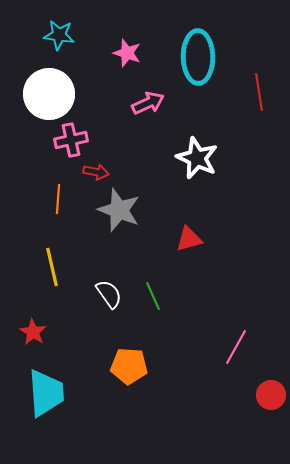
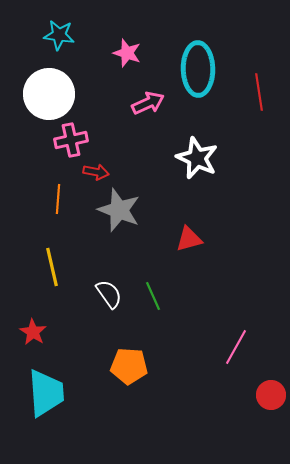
cyan ellipse: moved 12 px down
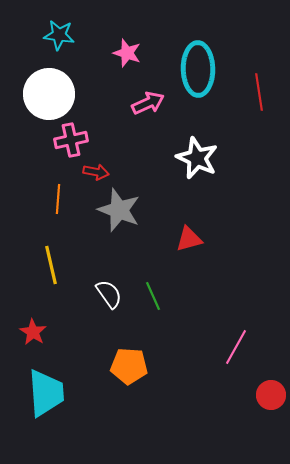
yellow line: moved 1 px left, 2 px up
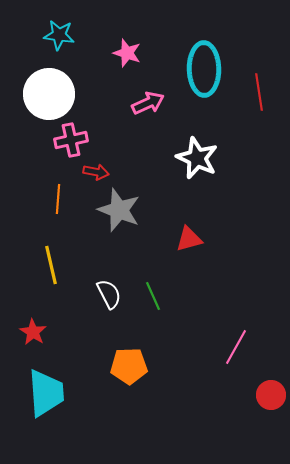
cyan ellipse: moved 6 px right
white semicircle: rotated 8 degrees clockwise
orange pentagon: rotated 6 degrees counterclockwise
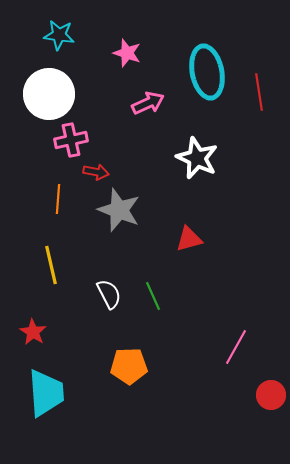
cyan ellipse: moved 3 px right, 3 px down; rotated 10 degrees counterclockwise
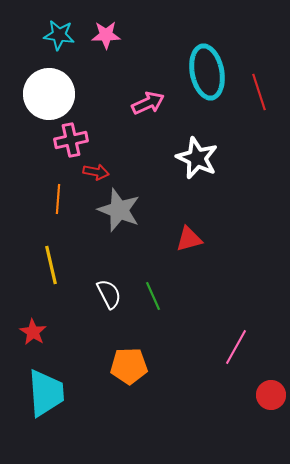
pink star: moved 21 px left, 18 px up; rotated 20 degrees counterclockwise
red line: rotated 9 degrees counterclockwise
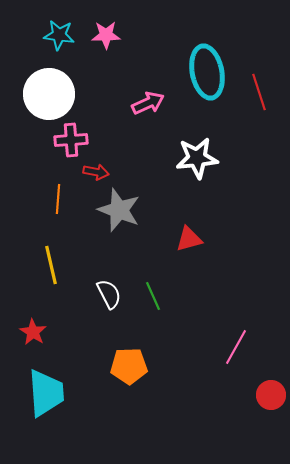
pink cross: rotated 8 degrees clockwise
white star: rotated 30 degrees counterclockwise
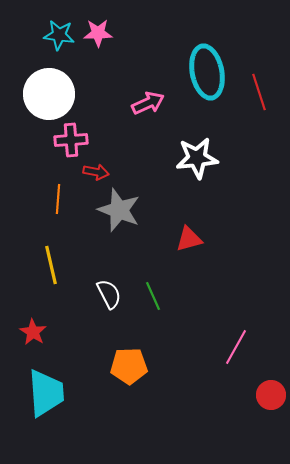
pink star: moved 8 px left, 2 px up
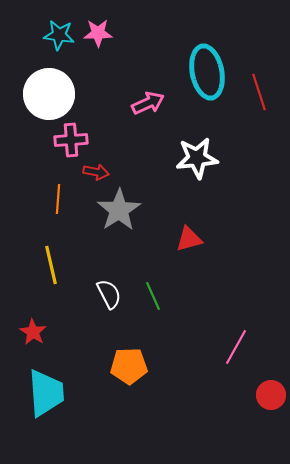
gray star: rotated 18 degrees clockwise
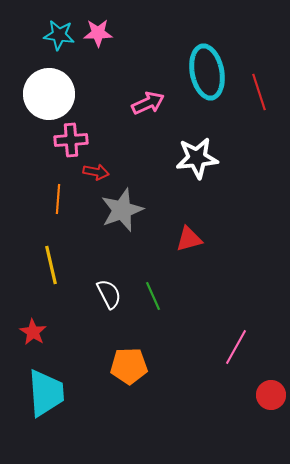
gray star: moved 3 px right; rotated 12 degrees clockwise
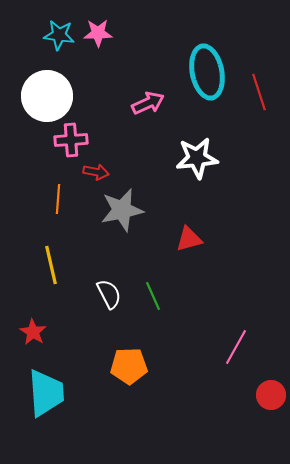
white circle: moved 2 px left, 2 px down
gray star: rotated 9 degrees clockwise
